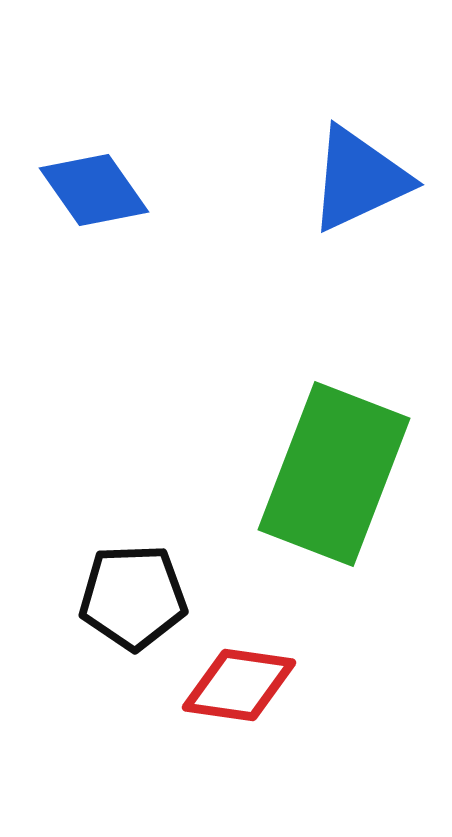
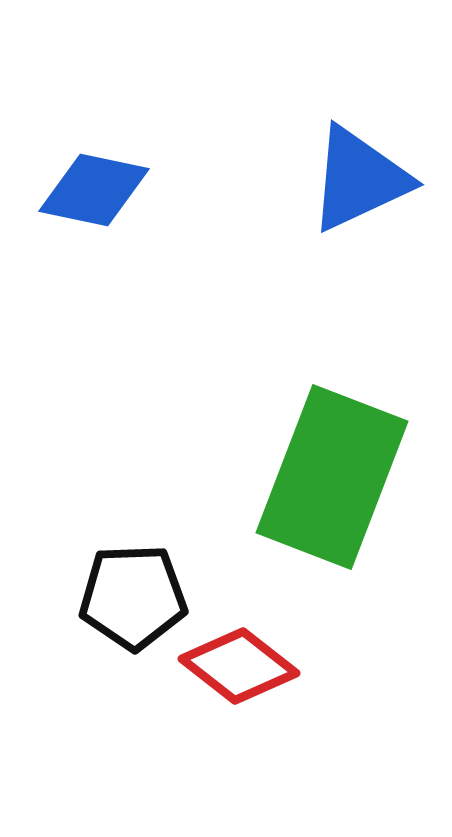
blue diamond: rotated 43 degrees counterclockwise
green rectangle: moved 2 px left, 3 px down
red diamond: moved 19 px up; rotated 30 degrees clockwise
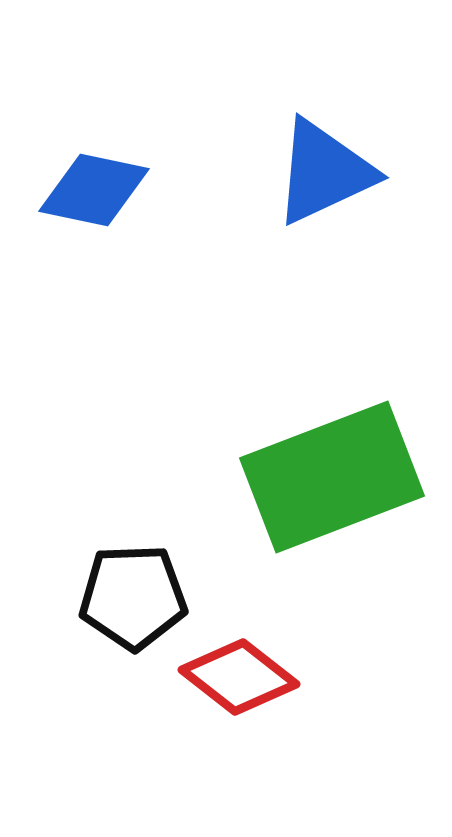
blue triangle: moved 35 px left, 7 px up
green rectangle: rotated 48 degrees clockwise
red diamond: moved 11 px down
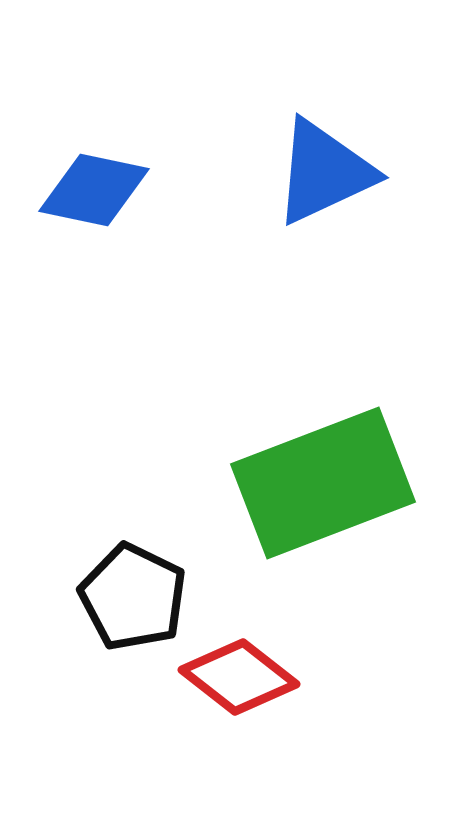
green rectangle: moved 9 px left, 6 px down
black pentagon: rotated 28 degrees clockwise
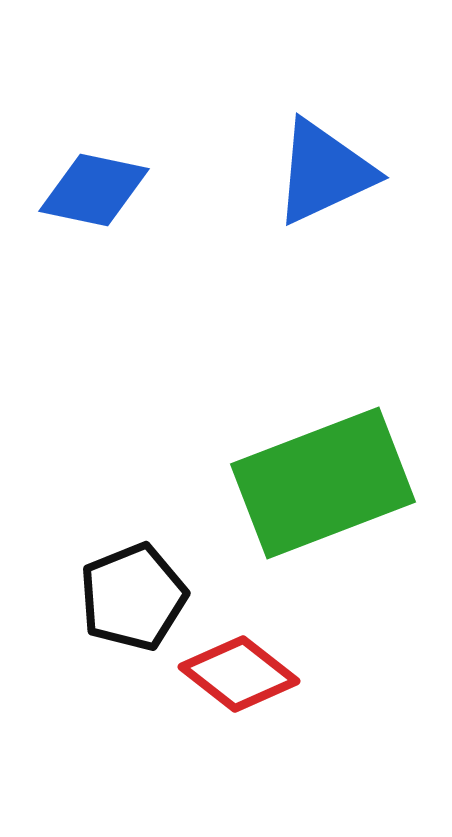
black pentagon: rotated 24 degrees clockwise
red diamond: moved 3 px up
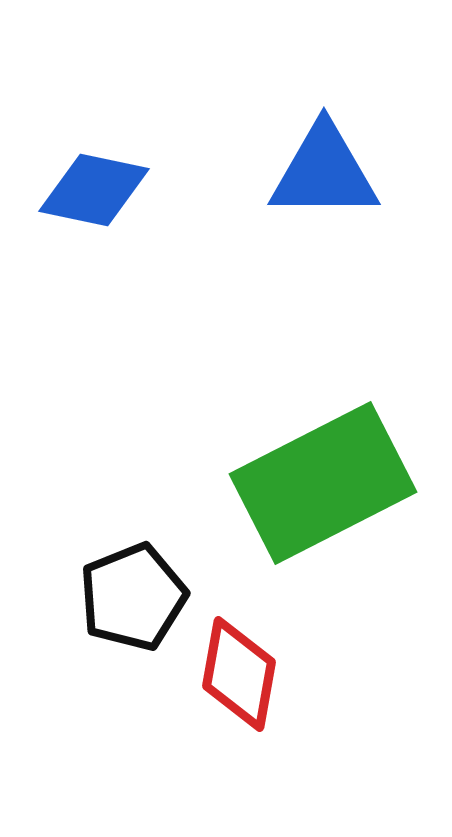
blue triangle: rotated 25 degrees clockwise
green rectangle: rotated 6 degrees counterclockwise
red diamond: rotated 62 degrees clockwise
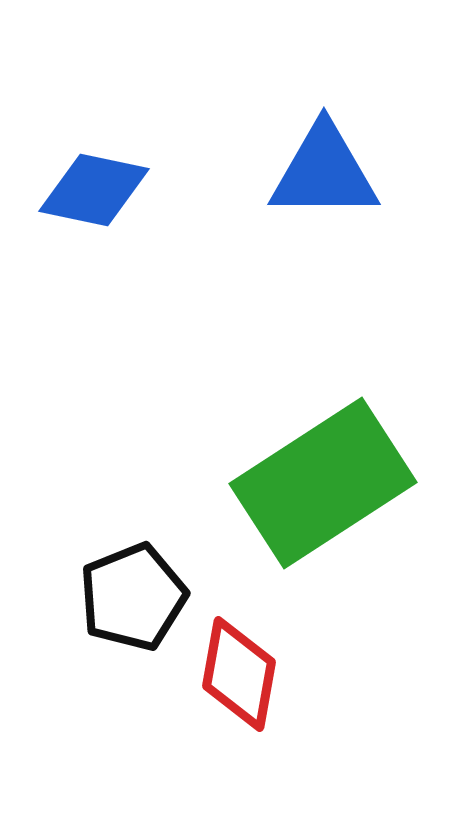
green rectangle: rotated 6 degrees counterclockwise
